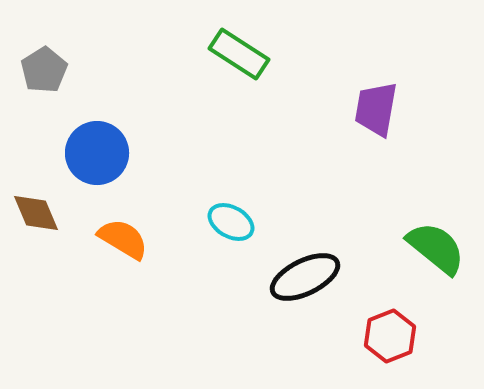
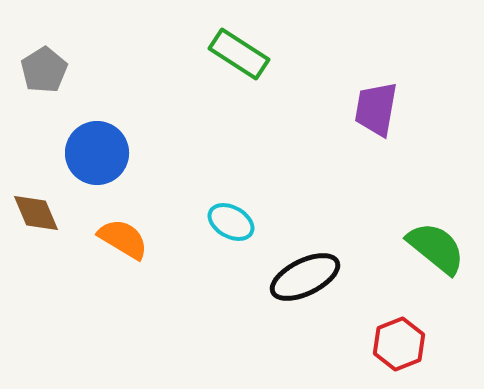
red hexagon: moved 9 px right, 8 px down
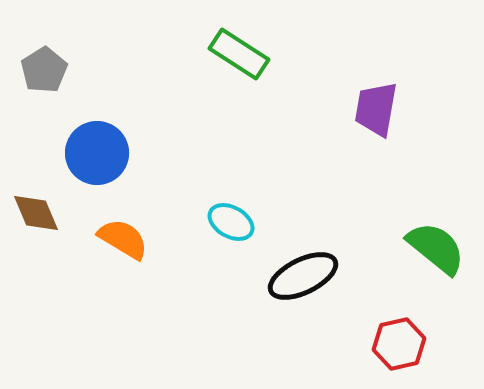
black ellipse: moved 2 px left, 1 px up
red hexagon: rotated 9 degrees clockwise
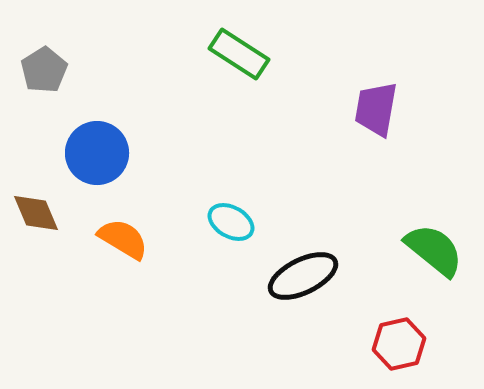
green semicircle: moved 2 px left, 2 px down
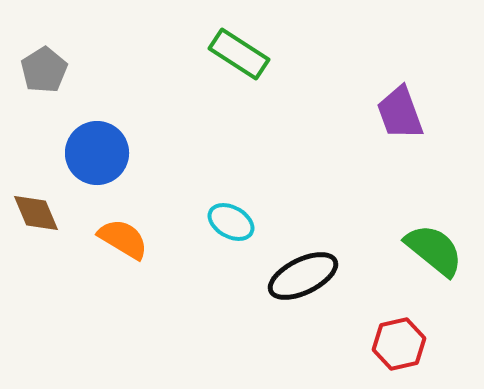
purple trapezoid: moved 24 px right, 4 px down; rotated 30 degrees counterclockwise
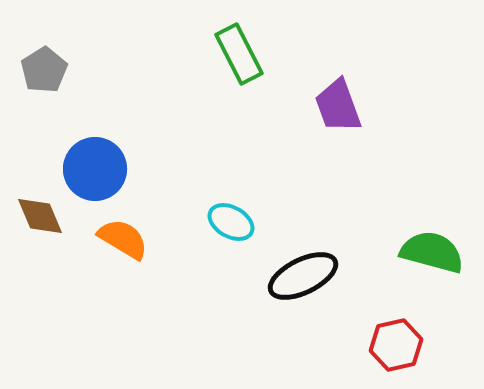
green rectangle: rotated 30 degrees clockwise
purple trapezoid: moved 62 px left, 7 px up
blue circle: moved 2 px left, 16 px down
brown diamond: moved 4 px right, 3 px down
green semicircle: moved 2 px left, 2 px down; rotated 24 degrees counterclockwise
red hexagon: moved 3 px left, 1 px down
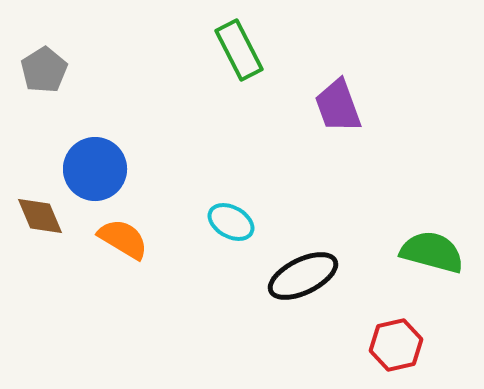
green rectangle: moved 4 px up
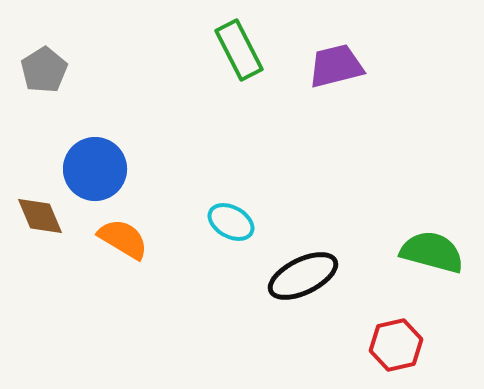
purple trapezoid: moved 2 px left, 40 px up; rotated 96 degrees clockwise
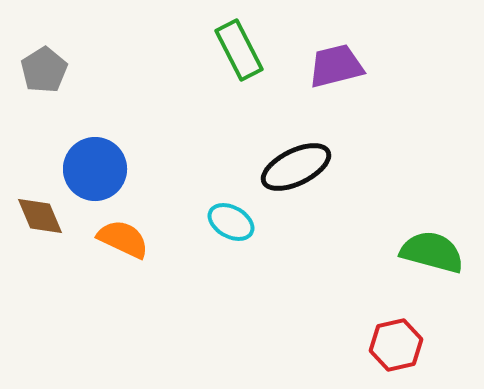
orange semicircle: rotated 6 degrees counterclockwise
black ellipse: moved 7 px left, 109 px up
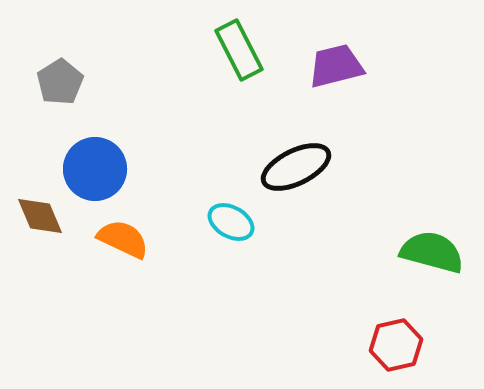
gray pentagon: moved 16 px right, 12 px down
